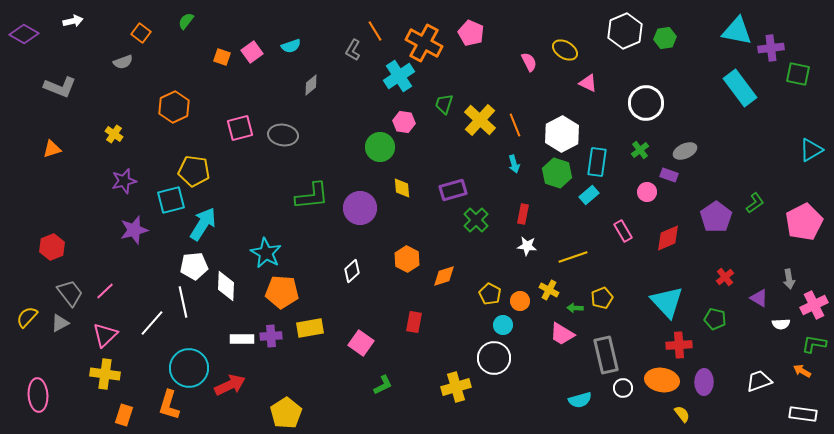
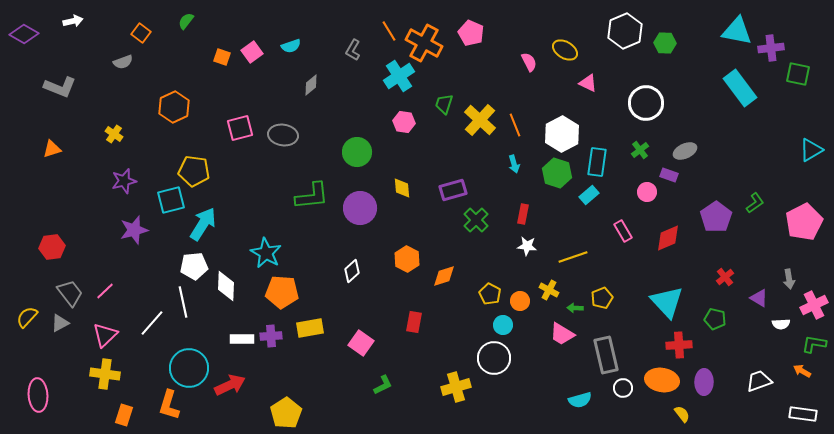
orange line at (375, 31): moved 14 px right
green hexagon at (665, 38): moved 5 px down; rotated 10 degrees clockwise
green circle at (380, 147): moved 23 px left, 5 px down
red hexagon at (52, 247): rotated 15 degrees clockwise
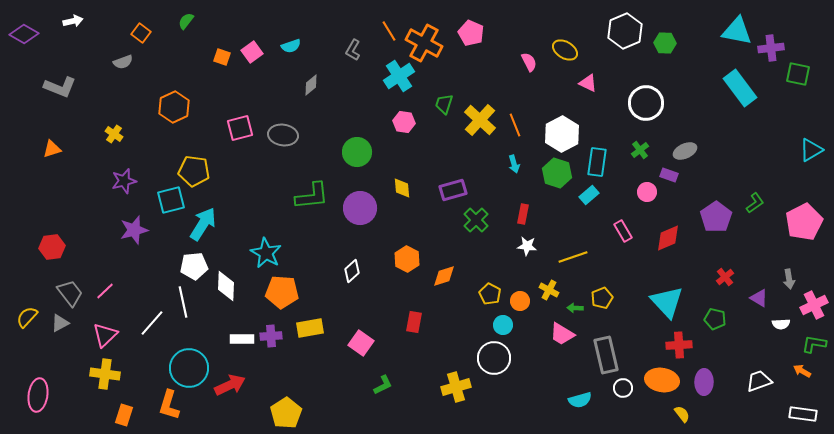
pink ellipse at (38, 395): rotated 12 degrees clockwise
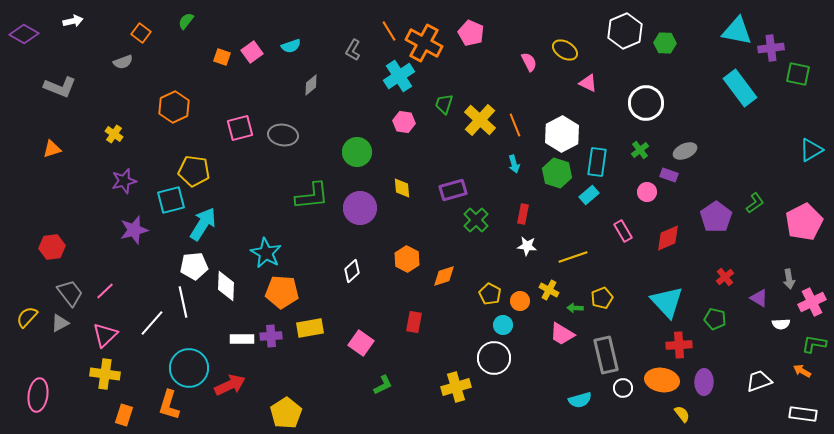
pink cross at (814, 305): moved 2 px left, 3 px up
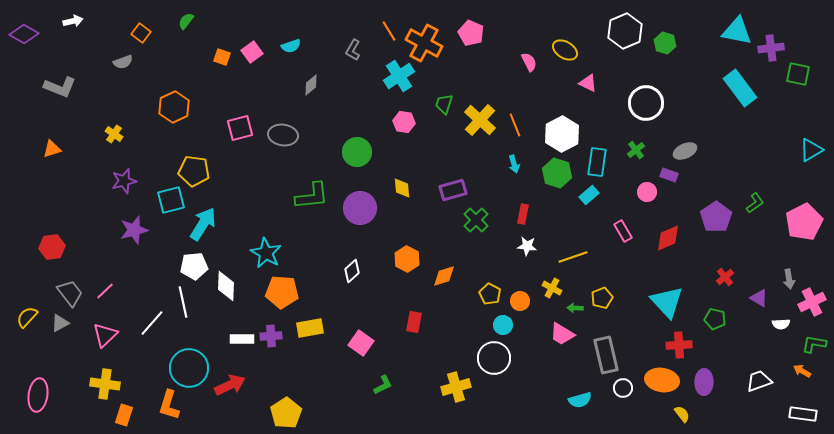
green hexagon at (665, 43): rotated 15 degrees clockwise
green cross at (640, 150): moved 4 px left
yellow cross at (549, 290): moved 3 px right, 2 px up
yellow cross at (105, 374): moved 10 px down
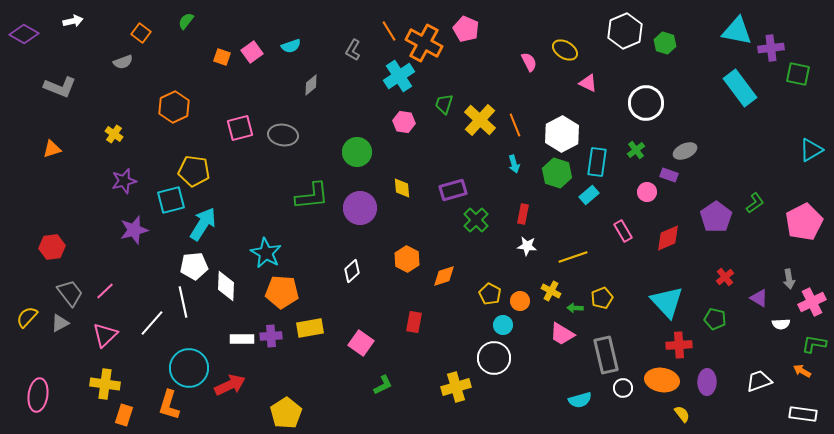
pink pentagon at (471, 33): moved 5 px left, 4 px up
yellow cross at (552, 288): moved 1 px left, 3 px down
purple ellipse at (704, 382): moved 3 px right
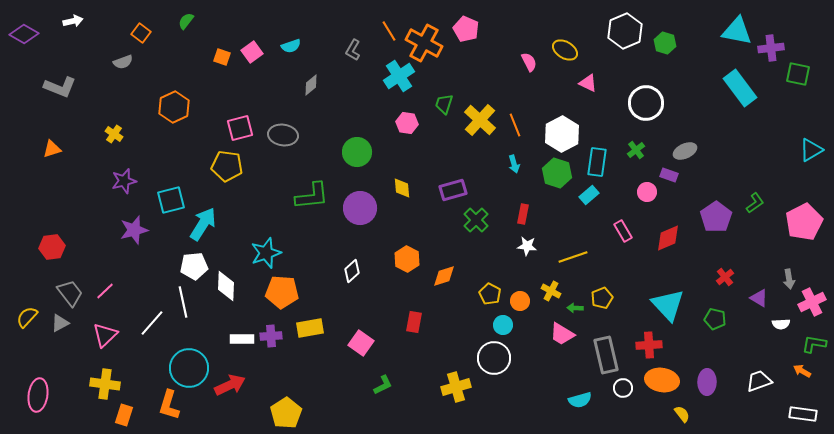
pink hexagon at (404, 122): moved 3 px right, 1 px down
yellow pentagon at (194, 171): moved 33 px right, 5 px up
cyan star at (266, 253): rotated 24 degrees clockwise
cyan triangle at (667, 302): moved 1 px right, 3 px down
red cross at (679, 345): moved 30 px left
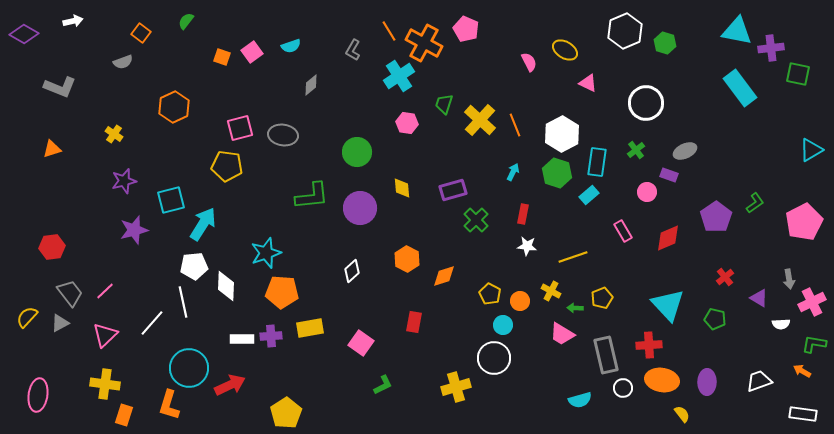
cyan arrow at (514, 164): moved 1 px left, 8 px down; rotated 138 degrees counterclockwise
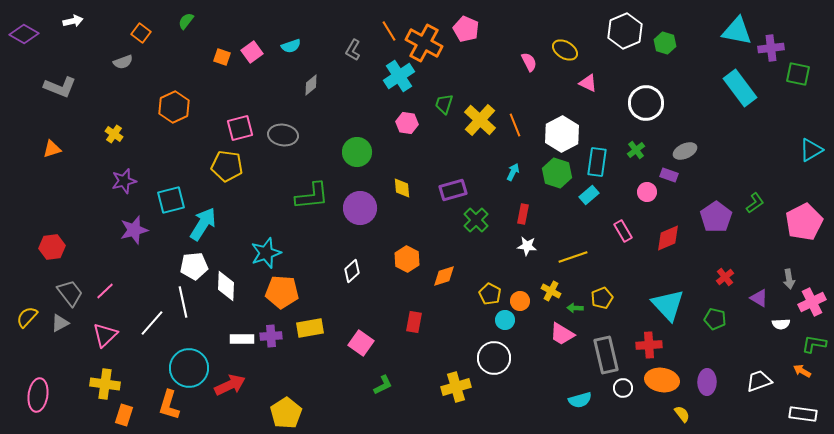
cyan circle at (503, 325): moved 2 px right, 5 px up
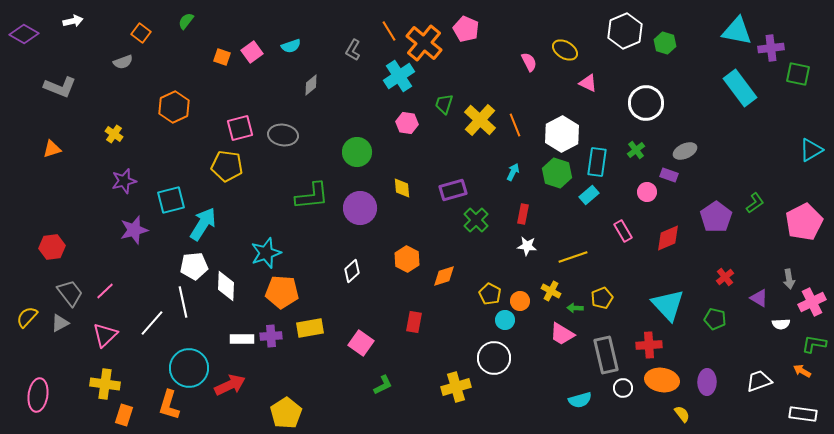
orange cross at (424, 43): rotated 12 degrees clockwise
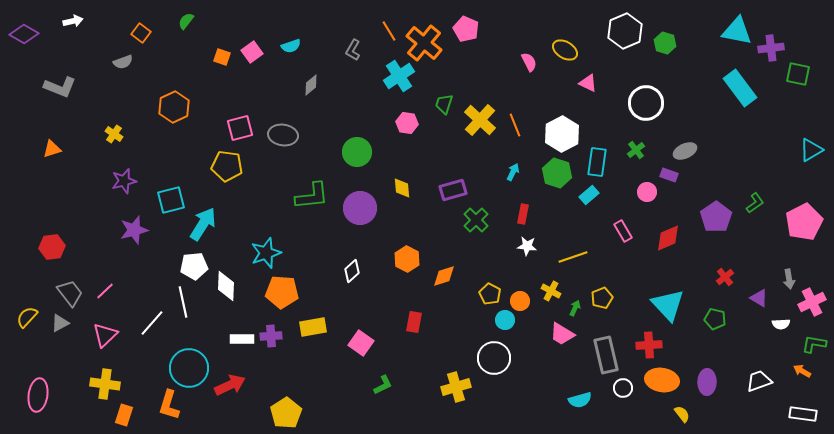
green arrow at (575, 308): rotated 112 degrees clockwise
yellow rectangle at (310, 328): moved 3 px right, 1 px up
